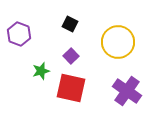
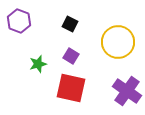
purple hexagon: moved 13 px up
purple square: rotated 14 degrees counterclockwise
green star: moved 3 px left, 7 px up
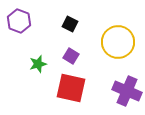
purple cross: rotated 12 degrees counterclockwise
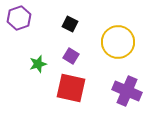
purple hexagon: moved 3 px up; rotated 20 degrees clockwise
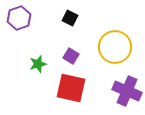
black square: moved 6 px up
yellow circle: moved 3 px left, 5 px down
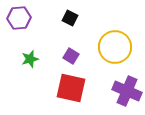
purple hexagon: rotated 15 degrees clockwise
green star: moved 8 px left, 5 px up
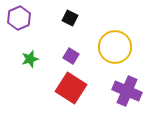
purple hexagon: rotated 20 degrees counterclockwise
red square: rotated 20 degrees clockwise
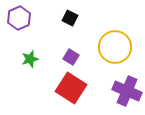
purple square: moved 1 px down
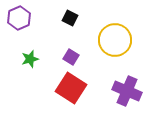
yellow circle: moved 7 px up
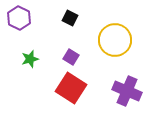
purple hexagon: rotated 10 degrees counterclockwise
